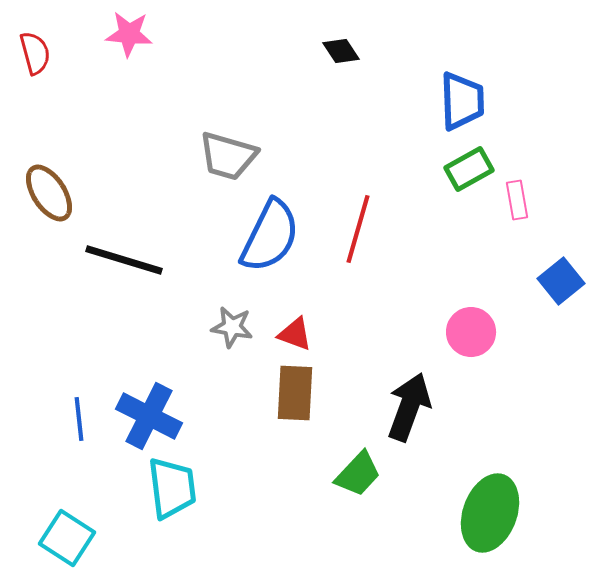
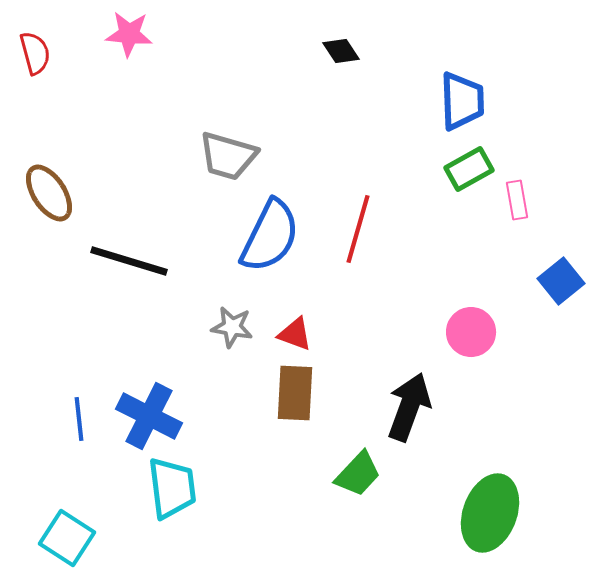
black line: moved 5 px right, 1 px down
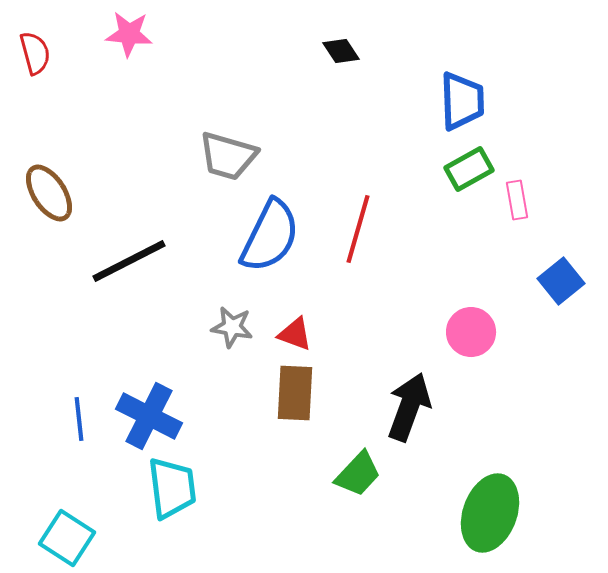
black line: rotated 44 degrees counterclockwise
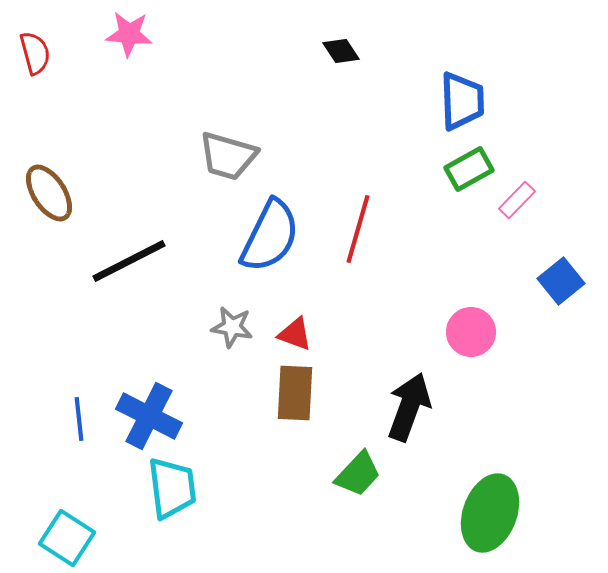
pink rectangle: rotated 54 degrees clockwise
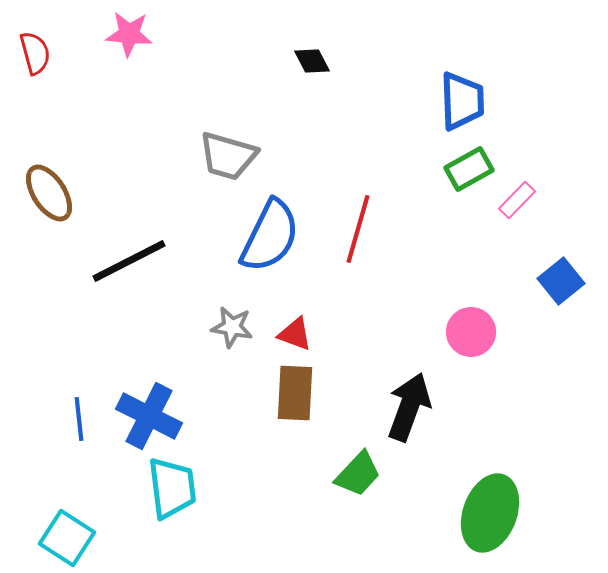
black diamond: moved 29 px left, 10 px down; rotated 6 degrees clockwise
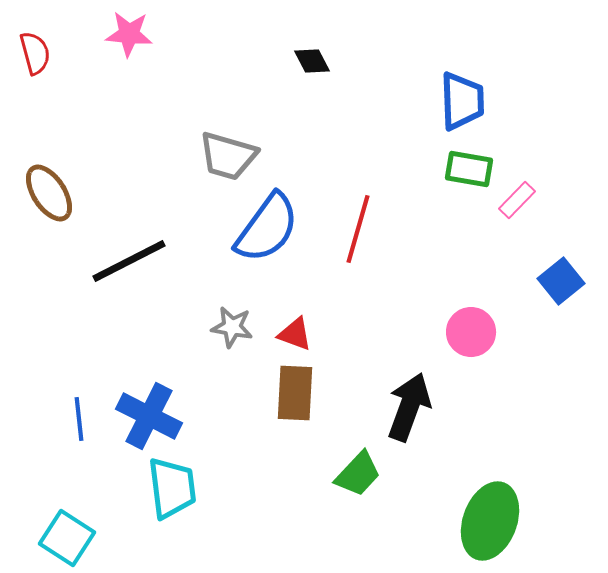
green rectangle: rotated 39 degrees clockwise
blue semicircle: moved 3 px left, 8 px up; rotated 10 degrees clockwise
green ellipse: moved 8 px down
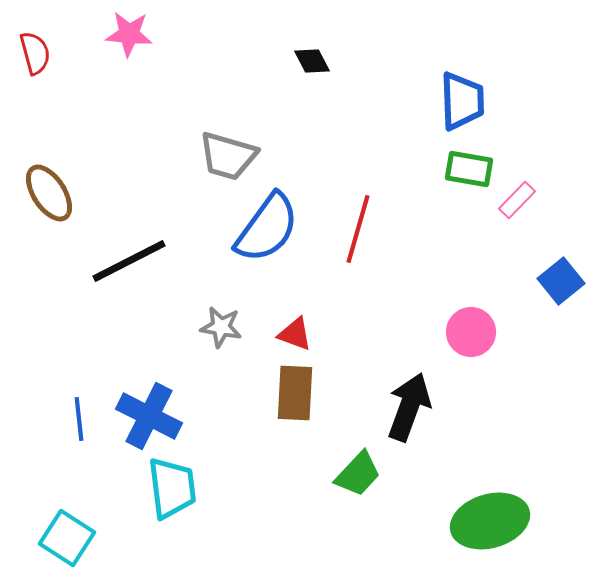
gray star: moved 11 px left
green ellipse: rotated 54 degrees clockwise
